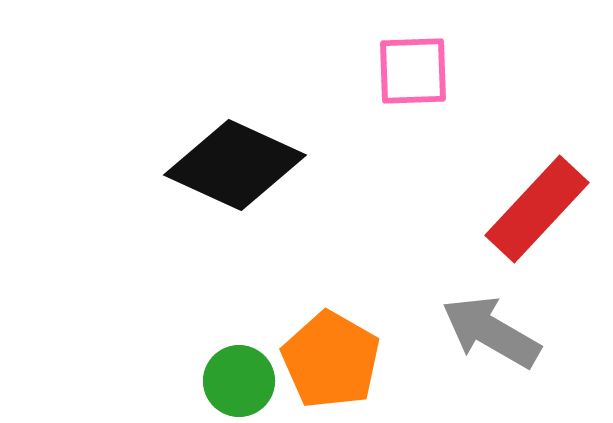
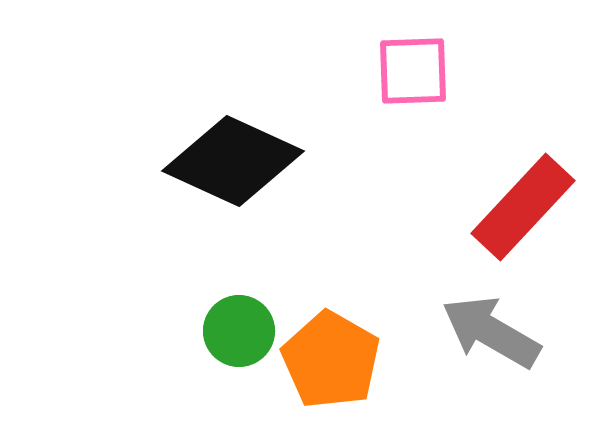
black diamond: moved 2 px left, 4 px up
red rectangle: moved 14 px left, 2 px up
green circle: moved 50 px up
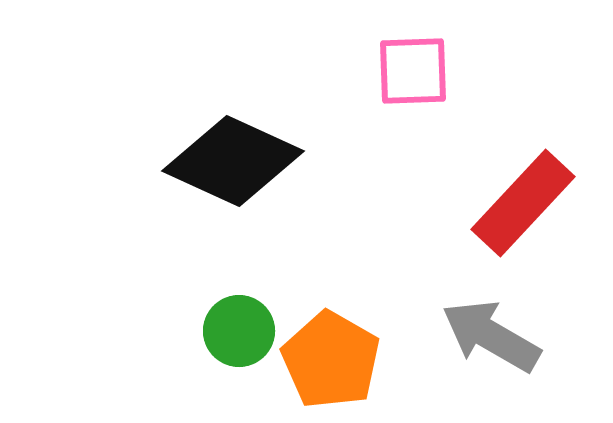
red rectangle: moved 4 px up
gray arrow: moved 4 px down
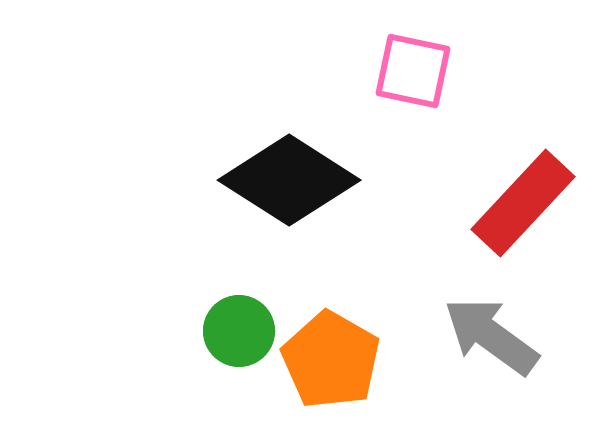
pink square: rotated 14 degrees clockwise
black diamond: moved 56 px right, 19 px down; rotated 8 degrees clockwise
gray arrow: rotated 6 degrees clockwise
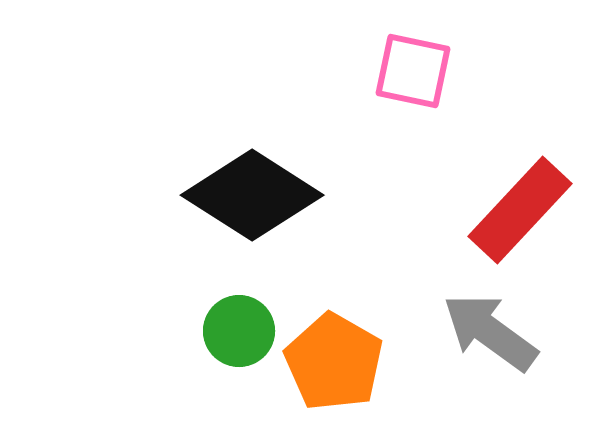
black diamond: moved 37 px left, 15 px down
red rectangle: moved 3 px left, 7 px down
gray arrow: moved 1 px left, 4 px up
orange pentagon: moved 3 px right, 2 px down
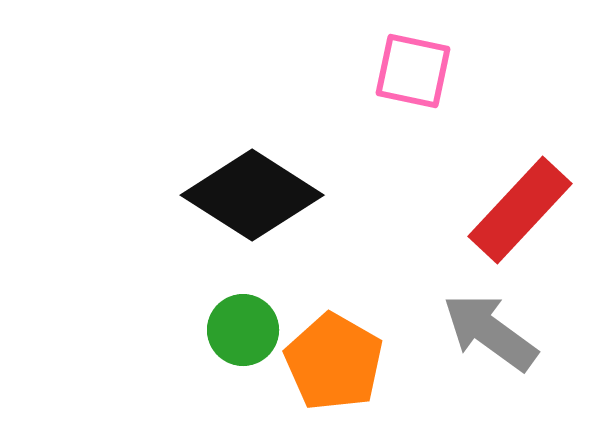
green circle: moved 4 px right, 1 px up
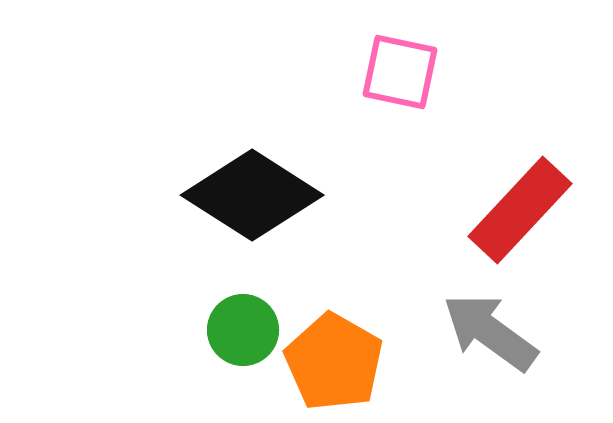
pink square: moved 13 px left, 1 px down
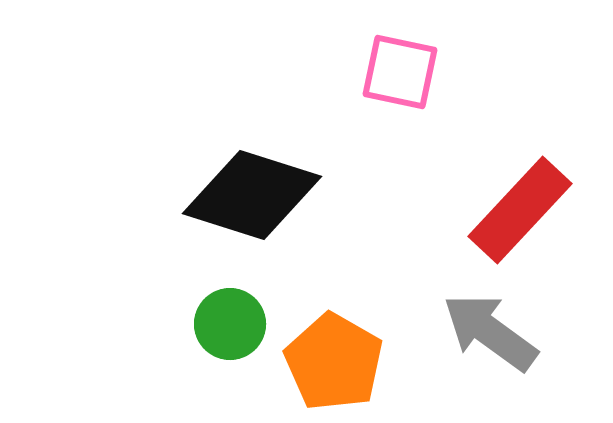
black diamond: rotated 15 degrees counterclockwise
green circle: moved 13 px left, 6 px up
